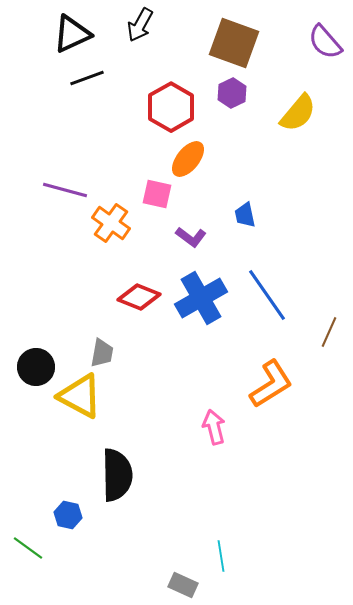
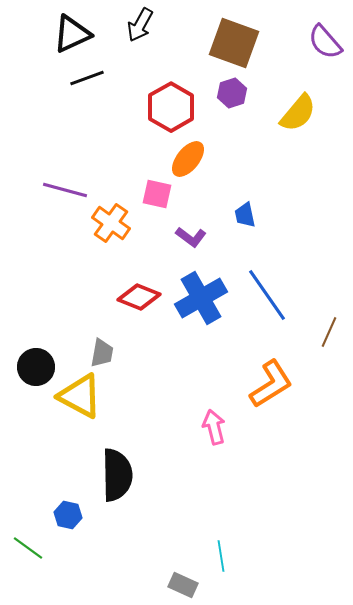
purple hexagon: rotated 8 degrees clockwise
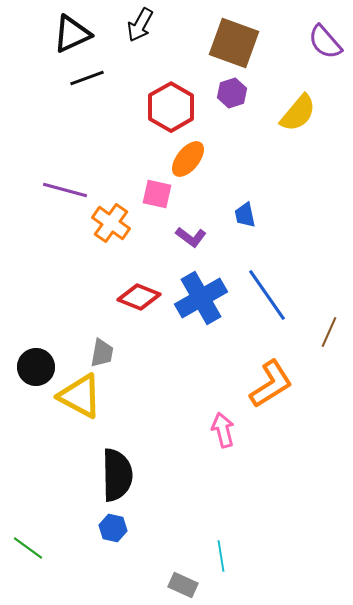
pink arrow: moved 9 px right, 3 px down
blue hexagon: moved 45 px right, 13 px down
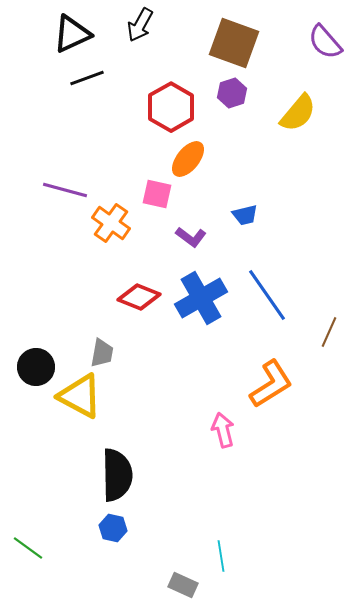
blue trapezoid: rotated 92 degrees counterclockwise
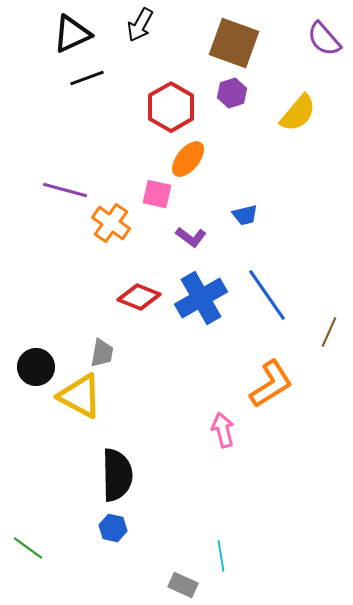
purple semicircle: moved 1 px left, 3 px up
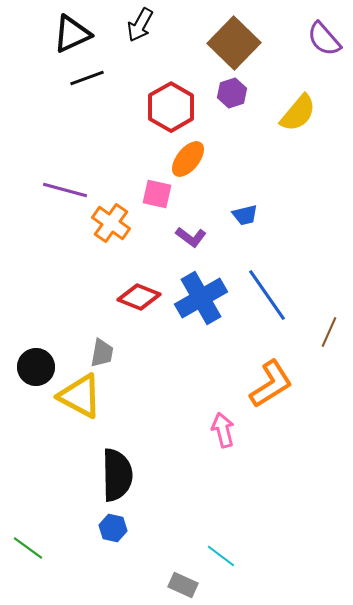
brown square: rotated 24 degrees clockwise
cyan line: rotated 44 degrees counterclockwise
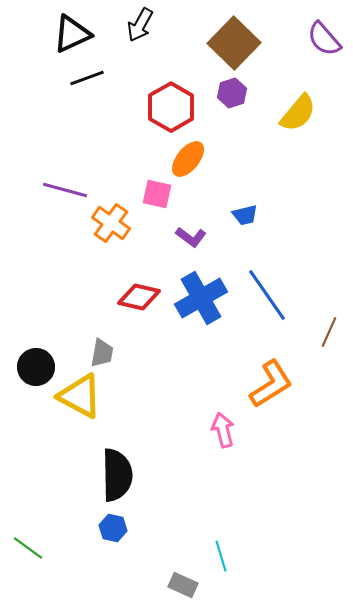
red diamond: rotated 9 degrees counterclockwise
cyan line: rotated 36 degrees clockwise
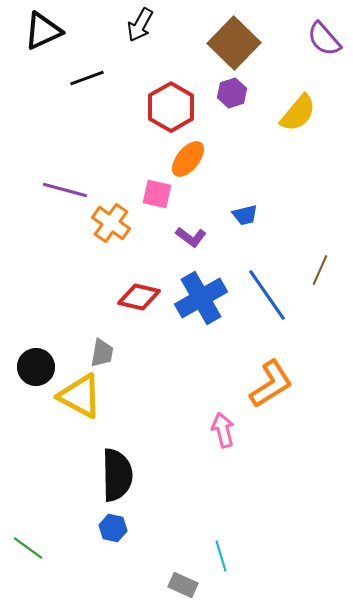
black triangle: moved 29 px left, 3 px up
brown line: moved 9 px left, 62 px up
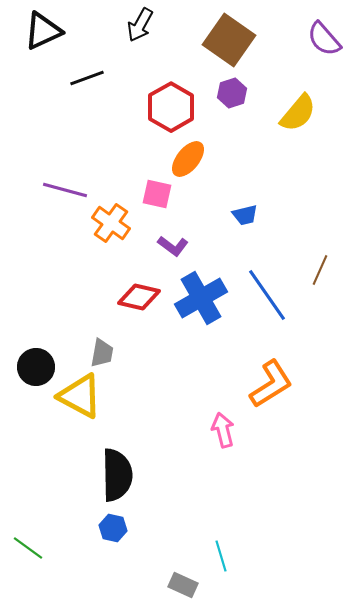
brown square: moved 5 px left, 3 px up; rotated 9 degrees counterclockwise
purple L-shape: moved 18 px left, 9 px down
